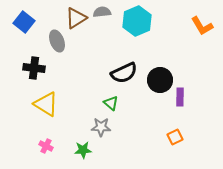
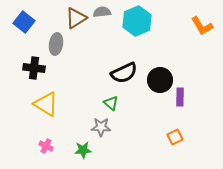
gray ellipse: moved 1 px left, 3 px down; rotated 30 degrees clockwise
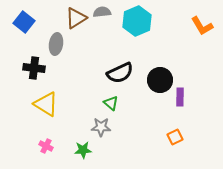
black semicircle: moved 4 px left
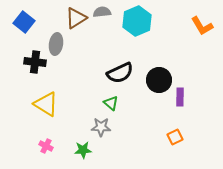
black cross: moved 1 px right, 6 px up
black circle: moved 1 px left
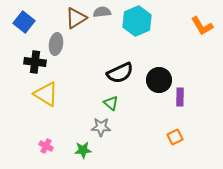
yellow triangle: moved 10 px up
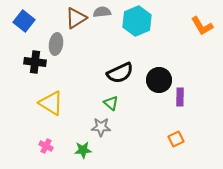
blue square: moved 1 px up
yellow triangle: moved 5 px right, 9 px down
orange square: moved 1 px right, 2 px down
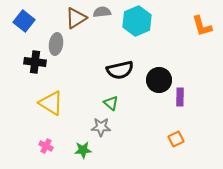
orange L-shape: rotated 15 degrees clockwise
black semicircle: moved 3 px up; rotated 12 degrees clockwise
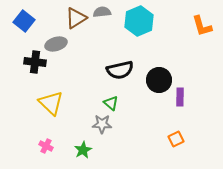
cyan hexagon: moved 2 px right
gray ellipse: rotated 65 degrees clockwise
yellow triangle: rotated 12 degrees clockwise
gray star: moved 1 px right, 3 px up
green star: rotated 24 degrees counterclockwise
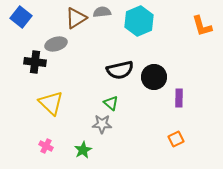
blue square: moved 3 px left, 4 px up
black circle: moved 5 px left, 3 px up
purple rectangle: moved 1 px left, 1 px down
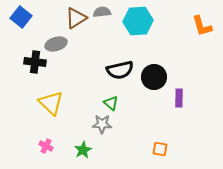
cyan hexagon: moved 1 px left; rotated 20 degrees clockwise
orange square: moved 16 px left, 10 px down; rotated 35 degrees clockwise
